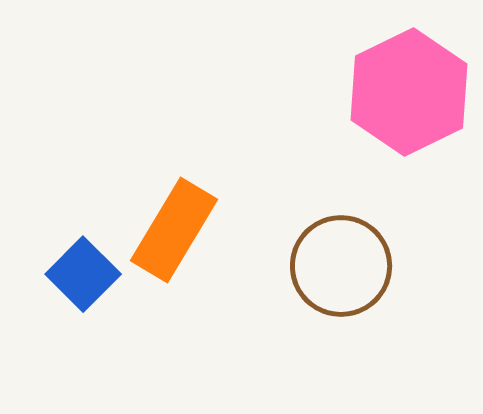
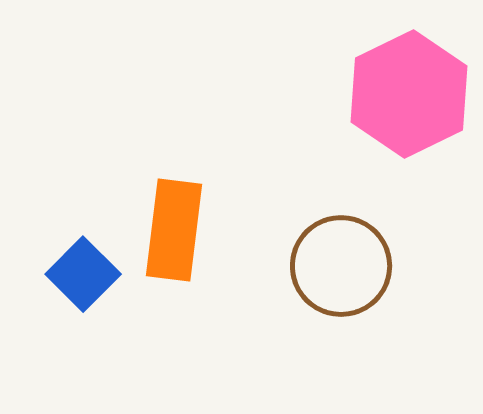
pink hexagon: moved 2 px down
orange rectangle: rotated 24 degrees counterclockwise
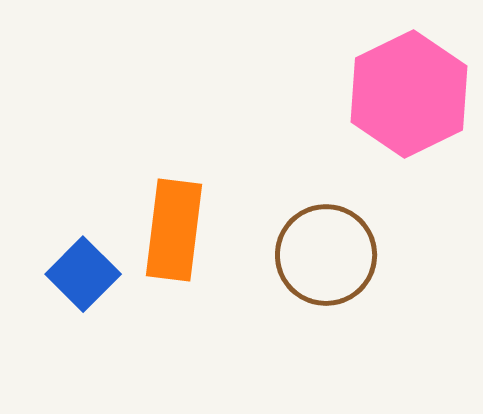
brown circle: moved 15 px left, 11 px up
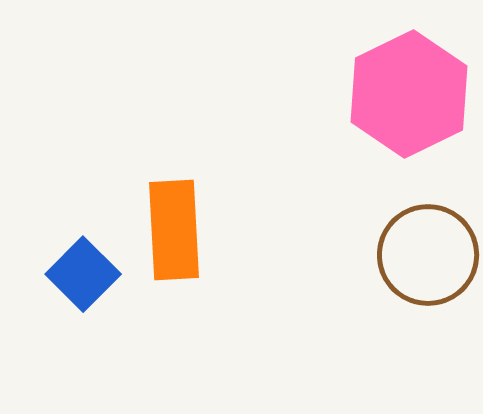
orange rectangle: rotated 10 degrees counterclockwise
brown circle: moved 102 px right
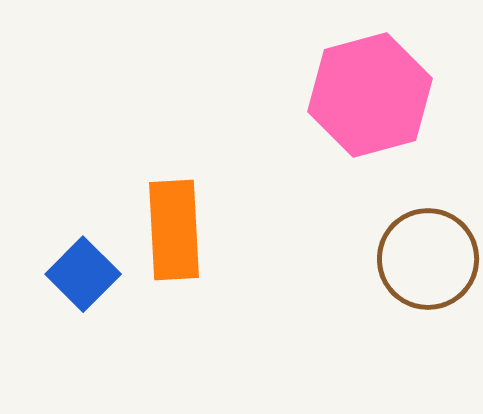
pink hexagon: moved 39 px left, 1 px down; rotated 11 degrees clockwise
brown circle: moved 4 px down
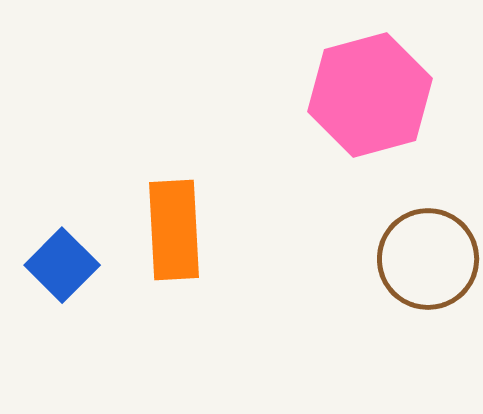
blue square: moved 21 px left, 9 px up
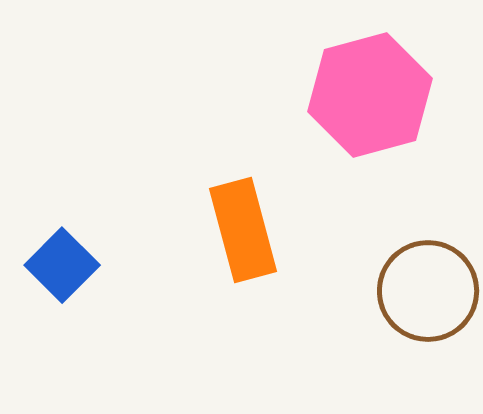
orange rectangle: moved 69 px right; rotated 12 degrees counterclockwise
brown circle: moved 32 px down
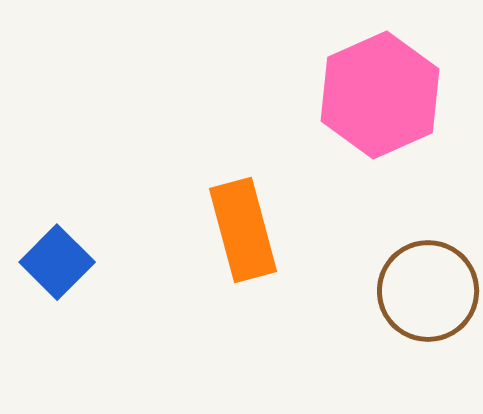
pink hexagon: moved 10 px right; rotated 9 degrees counterclockwise
blue square: moved 5 px left, 3 px up
